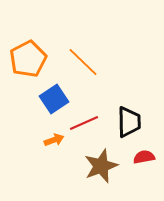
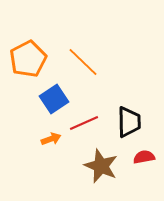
orange arrow: moved 3 px left, 1 px up
brown star: rotated 28 degrees counterclockwise
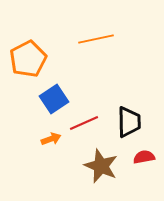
orange line: moved 13 px right, 23 px up; rotated 56 degrees counterclockwise
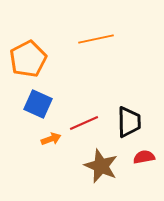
blue square: moved 16 px left, 5 px down; rotated 32 degrees counterclockwise
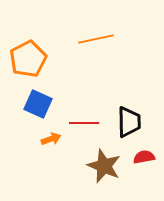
red line: rotated 24 degrees clockwise
brown star: moved 3 px right
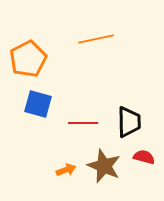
blue square: rotated 8 degrees counterclockwise
red line: moved 1 px left
orange arrow: moved 15 px right, 31 px down
red semicircle: rotated 25 degrees clockwise
